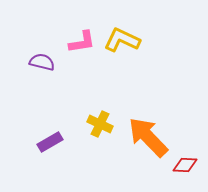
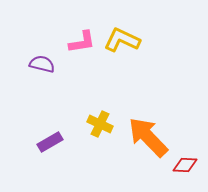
purple semicircle: moved 2 px down
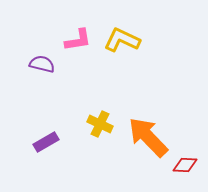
pink L-shape: moved 4 px left, 2 px up
purple rectangle: moved 4 px left
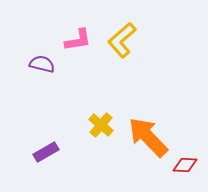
yellow L-shape: rotated 66 degrees counterclockwise
yellow cross: moved 1 px right, 1 px down; rotated 15 degrees clockwise
purple rectangle: moved 10 px down
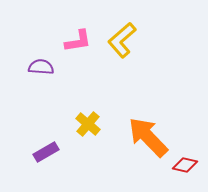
pink L-shape: moved 1 px down
purple semicircle: moved 1 px left, 3 px down; rotated 10 degrees counterclockwise
yellow cross: moved 13 px left, 1 px up
red diamond: rotated 10 degrees clockwise
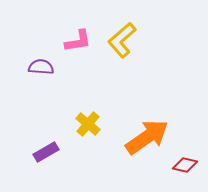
orange arrow: moved 1 px left; rotated 99 degrees clockwise
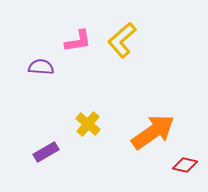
orange arrow: moved 6 px right, 5 px up
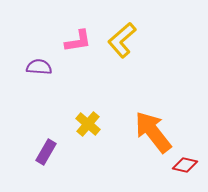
purple semicircle: moved 2 px left
orange arrow: rotated 93 degrees counterclockwise
purple rectangle: rotated 30 degrees counterclockwise
